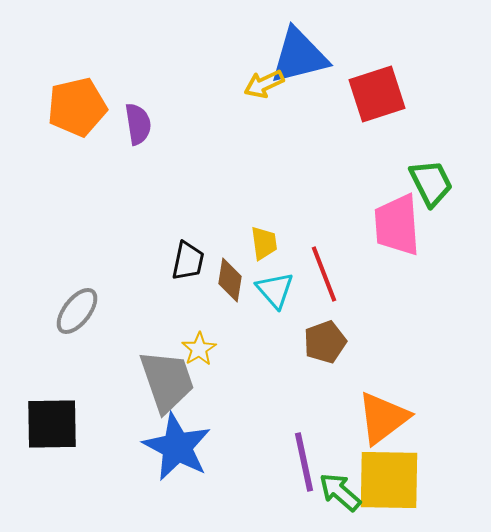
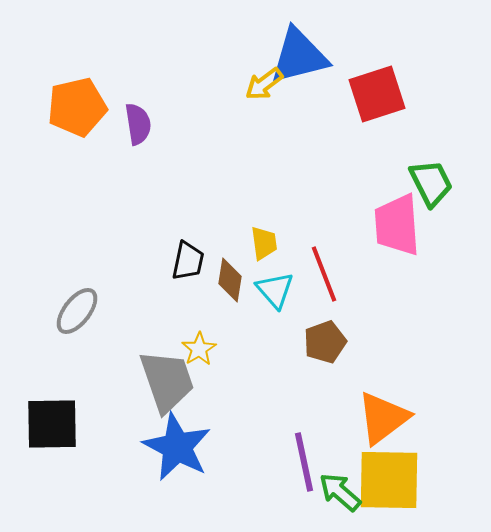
yellow arrow: rotated 12 degrees counterclockwise
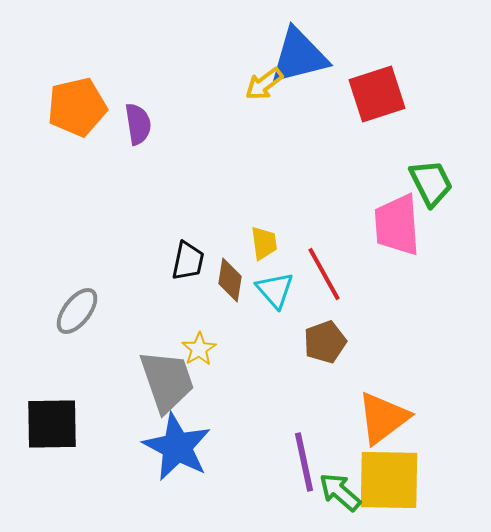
red line: rotated 8 degrees counterclockwise
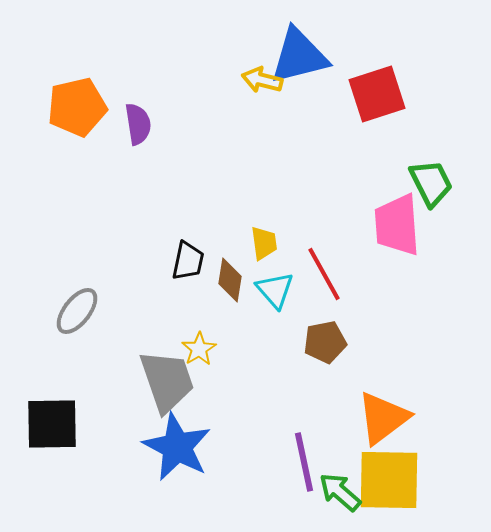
yellow arrow: moved 2 px left, 4 px up; rotated 51 degrees clockwise
brown pentagon: rotated 9 degrees clockwise
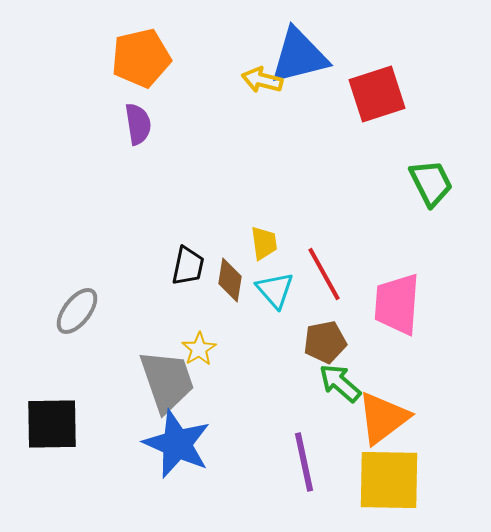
orange pentagon: moved 64 px right, 49 px up
pink trapezoid: moved 79 px down; rotated 8 degrees clockwise
black trapezoid: moved 5 px down
blue star: moved 3 px up; rotated 4 degrees counterclockwise
green arrow: moved 109 px up
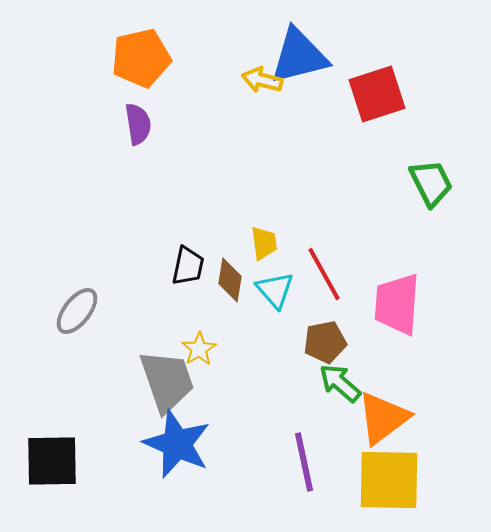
black square: moved 37 px down
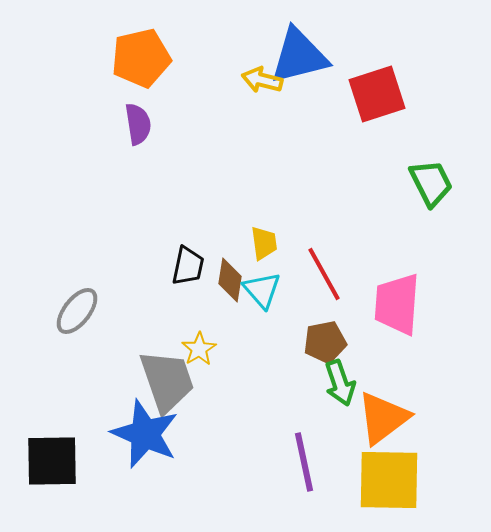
cyan triangle: moved 13 px left
green arrow: rotated 150 degrees counterclockwise
blue star: moved 32 px left, 10 px up
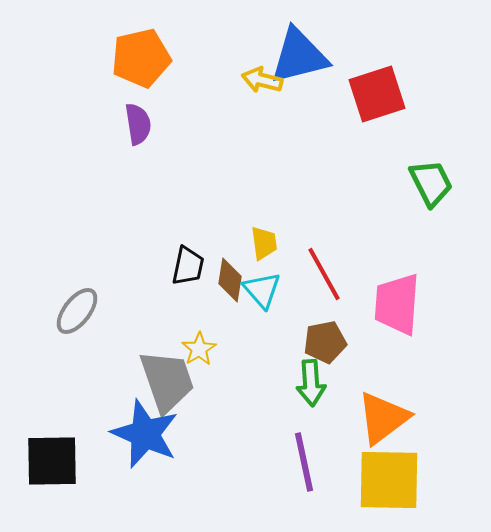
green arrow: moved 29 px left; rotated 15 degrees clockwise
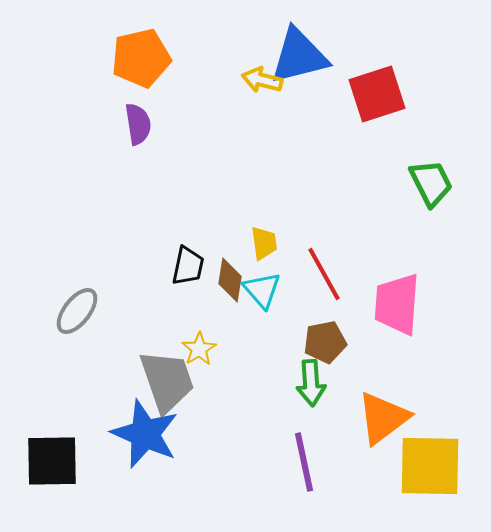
yellow square: moved 41 px right, 14 px up
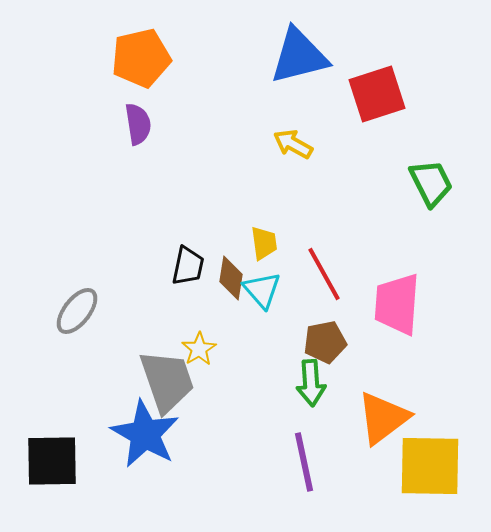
yellow arrow: moved 31 px right, 64 px down; rotated 15 degrees clockwise
brown diamond: moved 1 px right, 2 px up
blue star: rotated 6 degrees clockwise
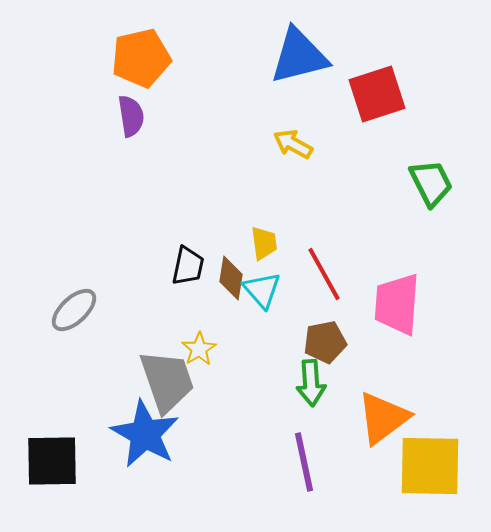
purple semicircle: moved 7 px left, 8 px up
gray ellipse: moved 3 px left, 1 px up; rotated 9 degrees clockwise
